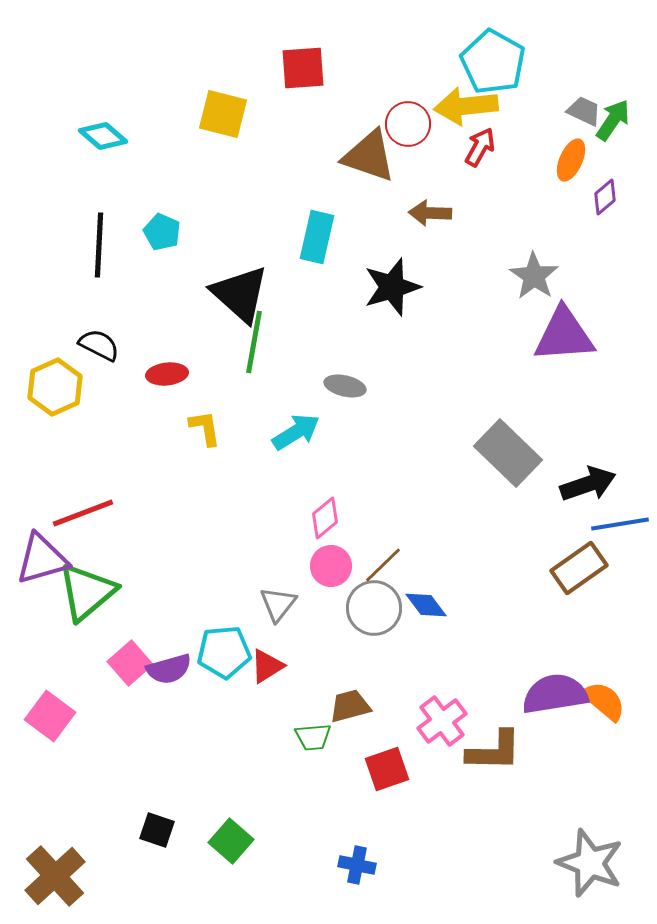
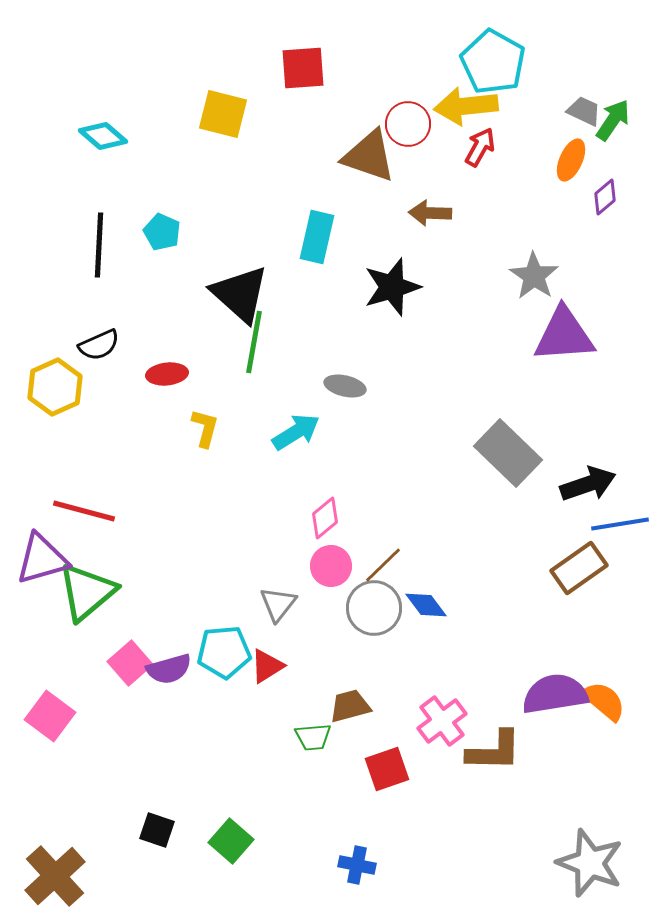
black semicircle at (99, 345): rotated 129 degrees clockwise
yellow L-shape at (205, 428): rotated 24 degrees clockwise
red line at (83, 513): moved 1 px right, 2 px up; rotated 36 degrees clockwise
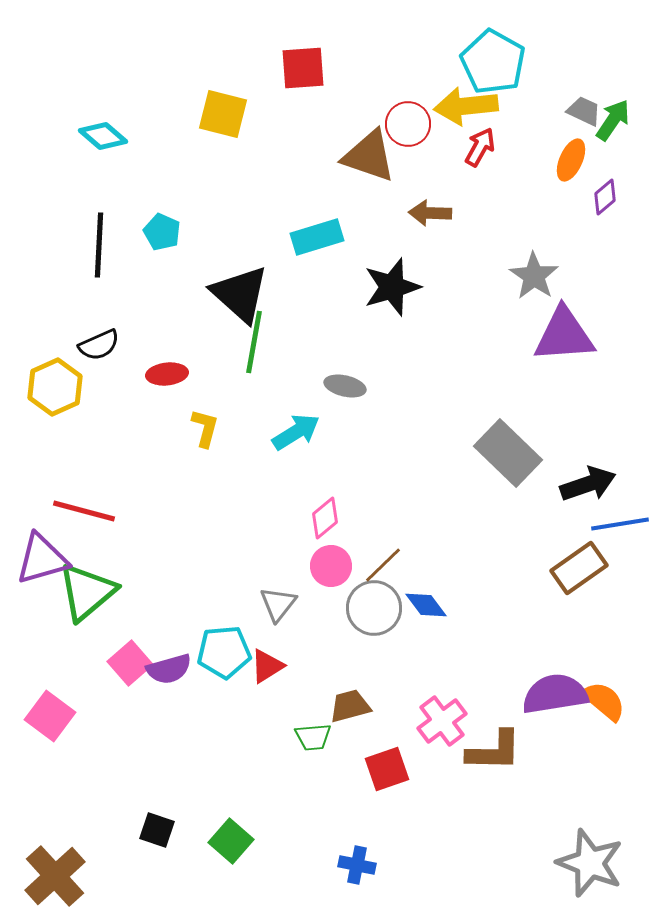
cyan rectangle at (317, 237): rotated 60 degrees clockwise
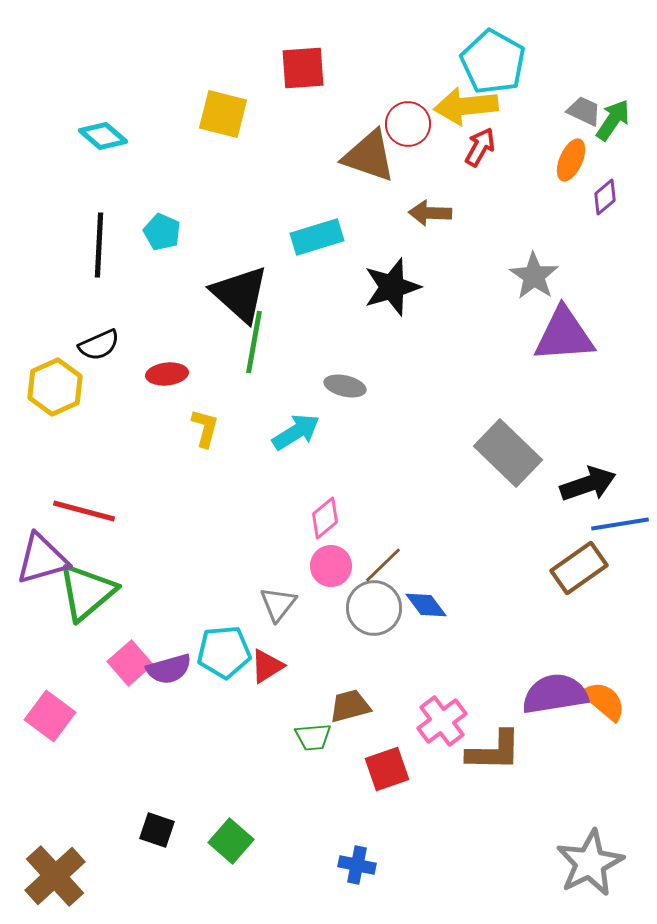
gray star at (590, 863): rotated 24 degrees clockwise
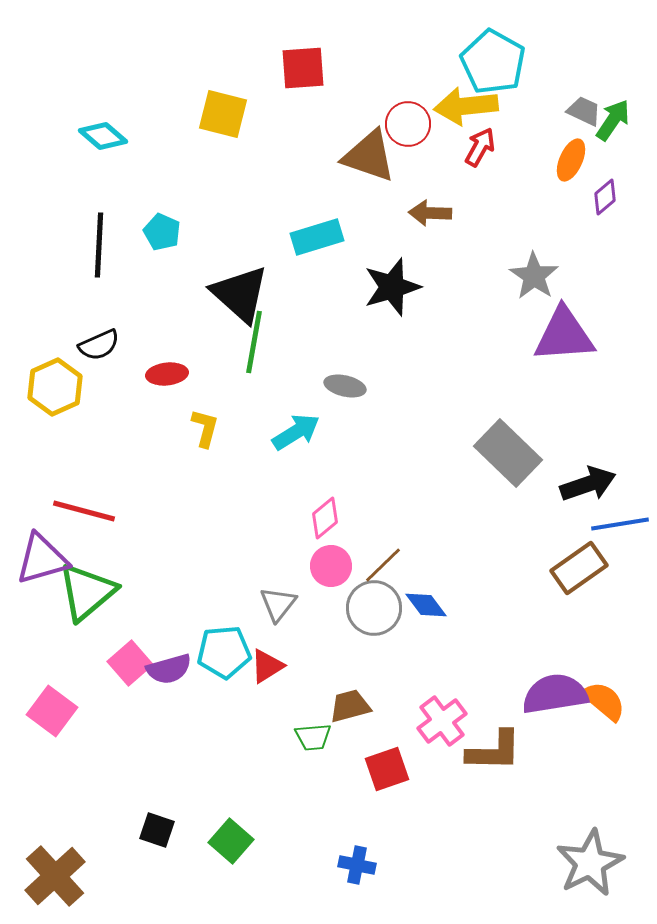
pink square at (50, 716): moved 2 px right, 5 px up
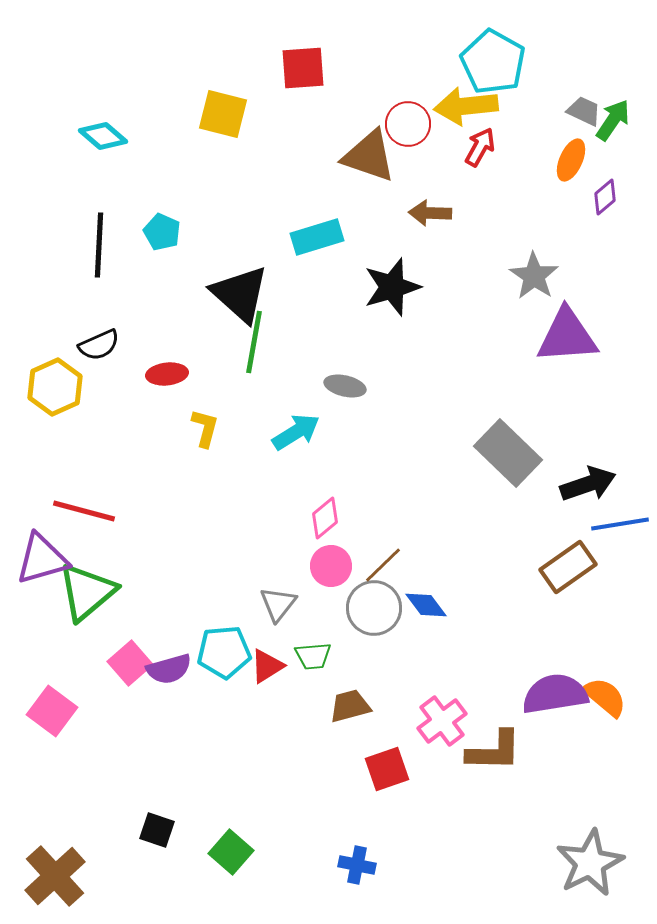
purple triangle at (564, 335): moved 3 px right, 1 px down
brown rectangle at (579, 568): moved 11 px left, 1 px up
orange semicircle at (604, 701): moved 1 px right, 4 px up
green trapezoid at (313, 737): moved 81 px up
green square at (231, 841): moved 11 px down
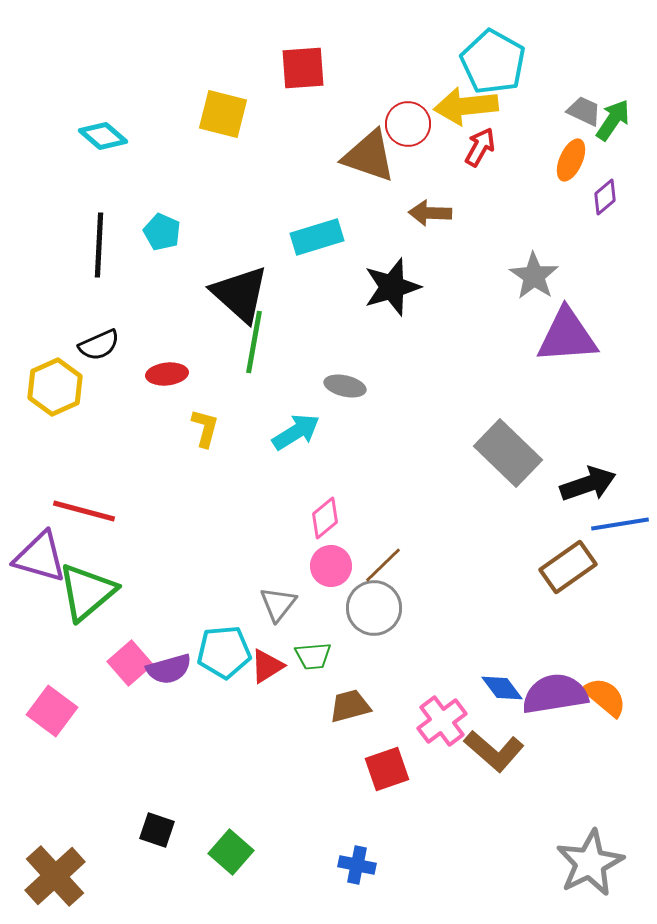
purple triangle at (42, 559): moved 2 px left, 2 px up; rotated 32 degrees clockwise
blue diamond at (426, 605): moved 76 px right, 83 px down
brown L-shape at (494, 751): rotated 40 degrees clockwise
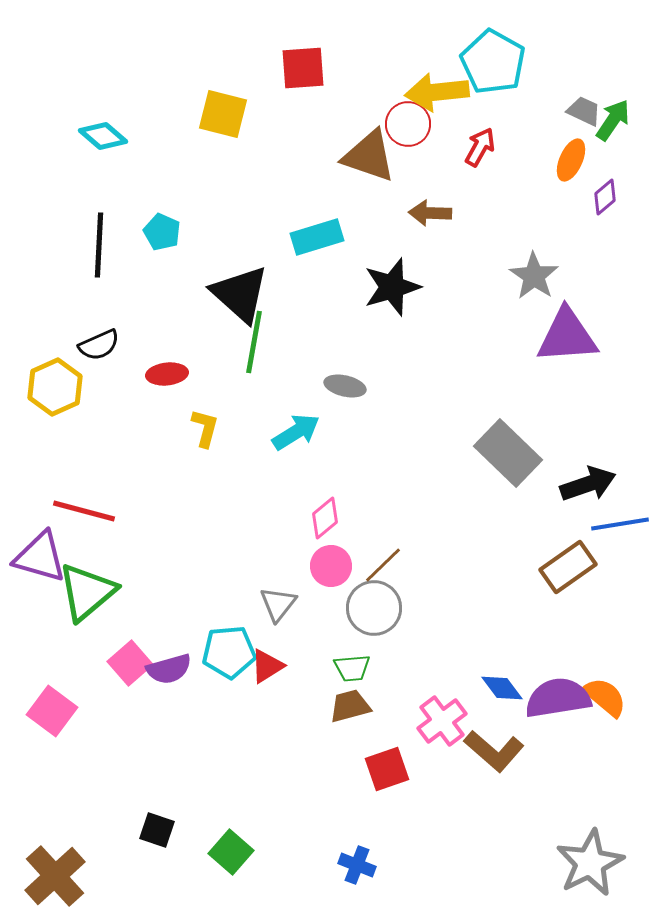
yellow arrow at (466, 106): moved 29 px left, 14 px up
cyan pentagon at (224, 652): moved 5 px right
green trapezoid at (313, 656): moved 39 px right, 12 px down
purple semicircle at (555, 694): moved 3 px right, 4 px down
blue cross at (357, 865): rotated 9 degrees clockwise
